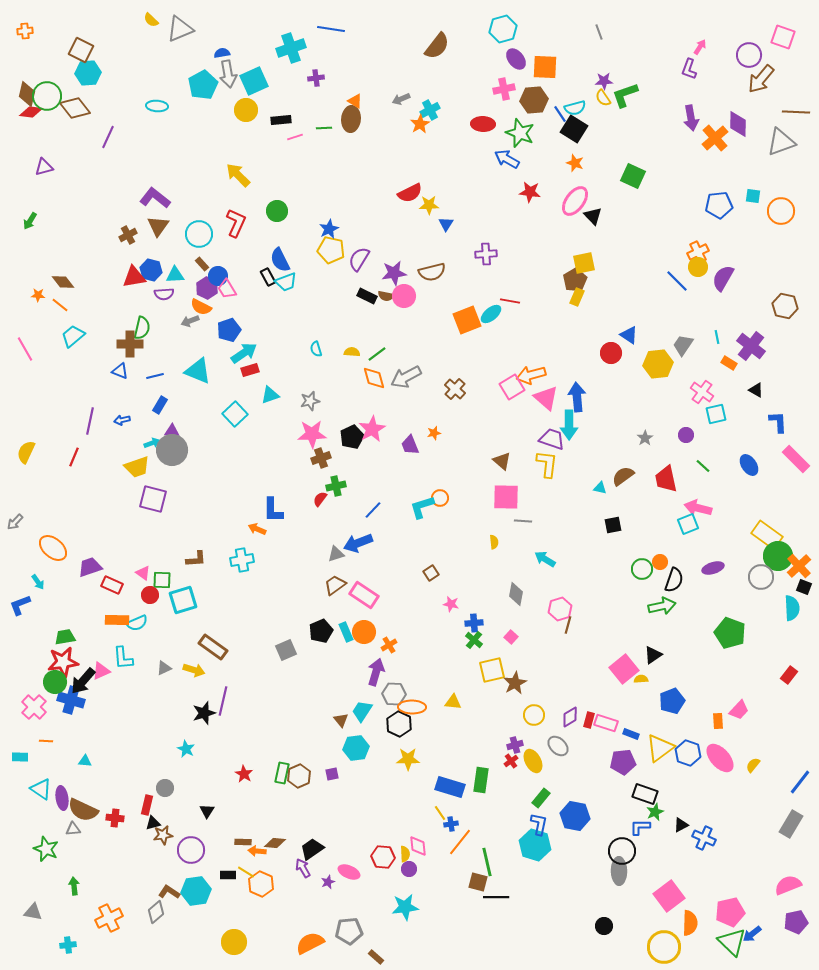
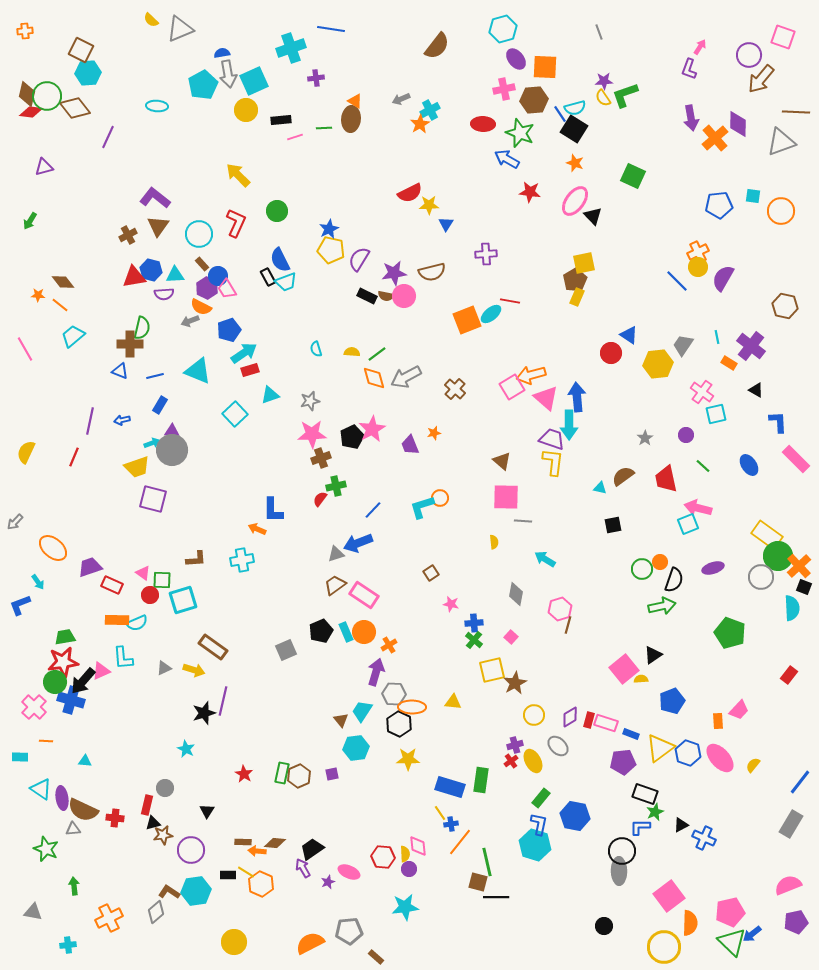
yellow L-shape at (547, 464): moved 6 px right, 2 px up
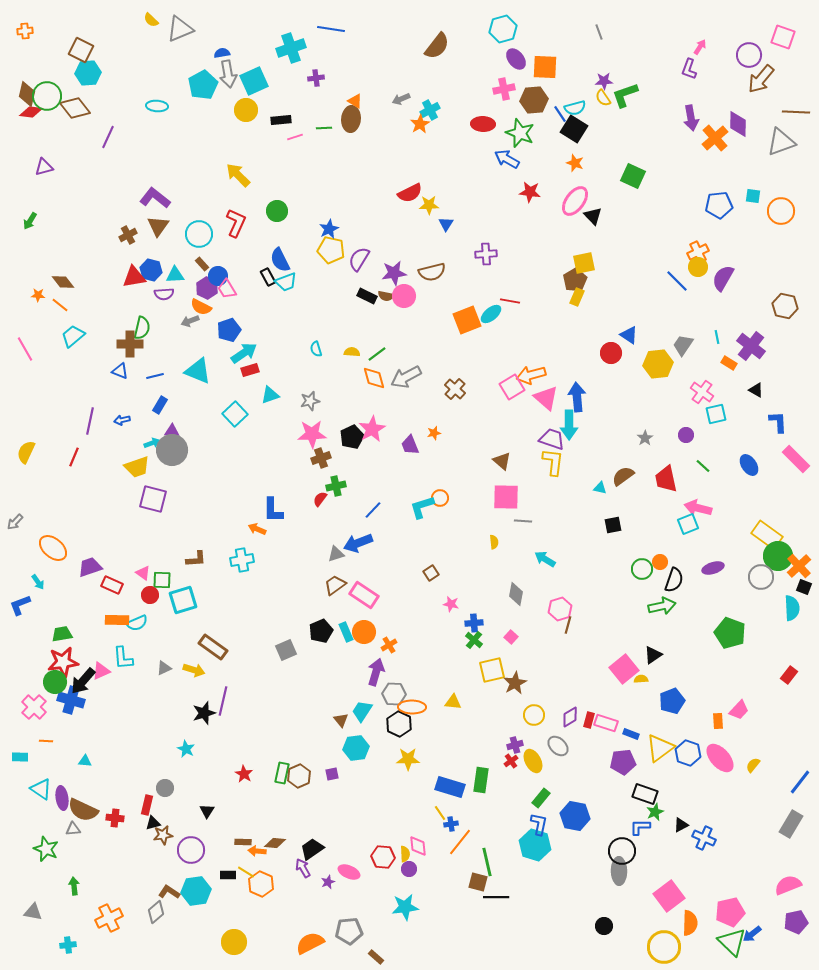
green trapezoid at (65, 637): moved 3 px left, 3 px up
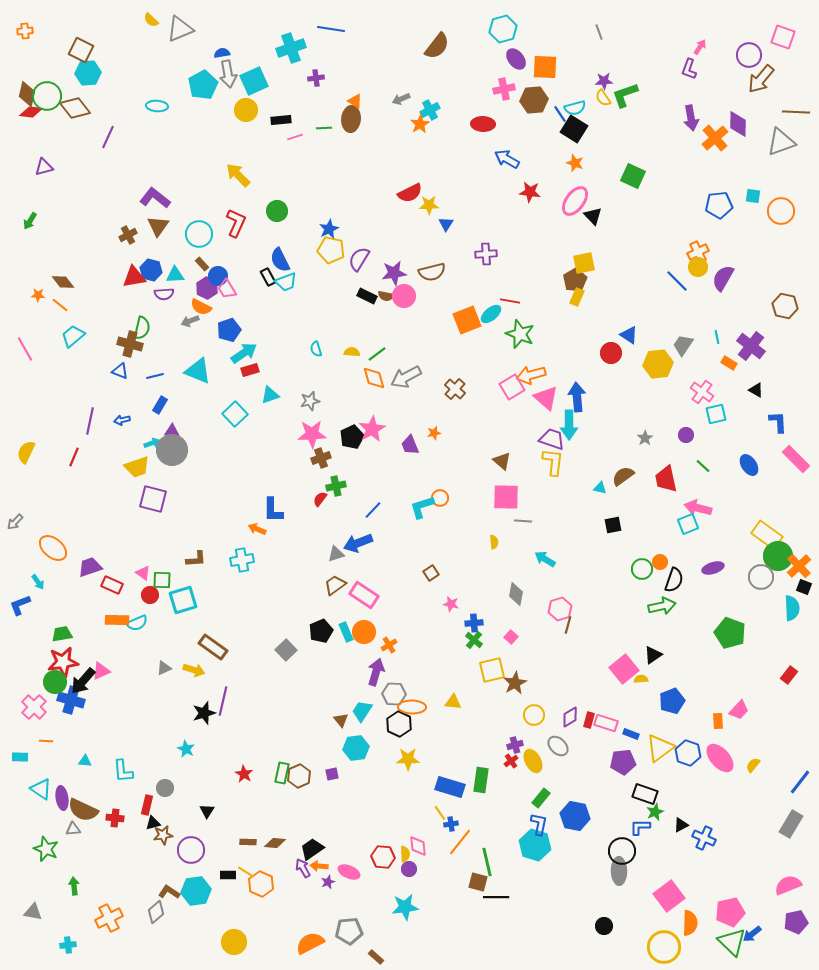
green star at (520, 133): moved 201 px down
brown cross at (130, 344): rotated 15 degrees clockwise
gray square at (286, 650): rotated 20 degrees counterclockwise
cyan L-shape at (123, 658): moved 113 px down
brown rectangle at (243, 842): moved 5 px right
orange arrow at (257, 851): moved 62 px right, 15 px down
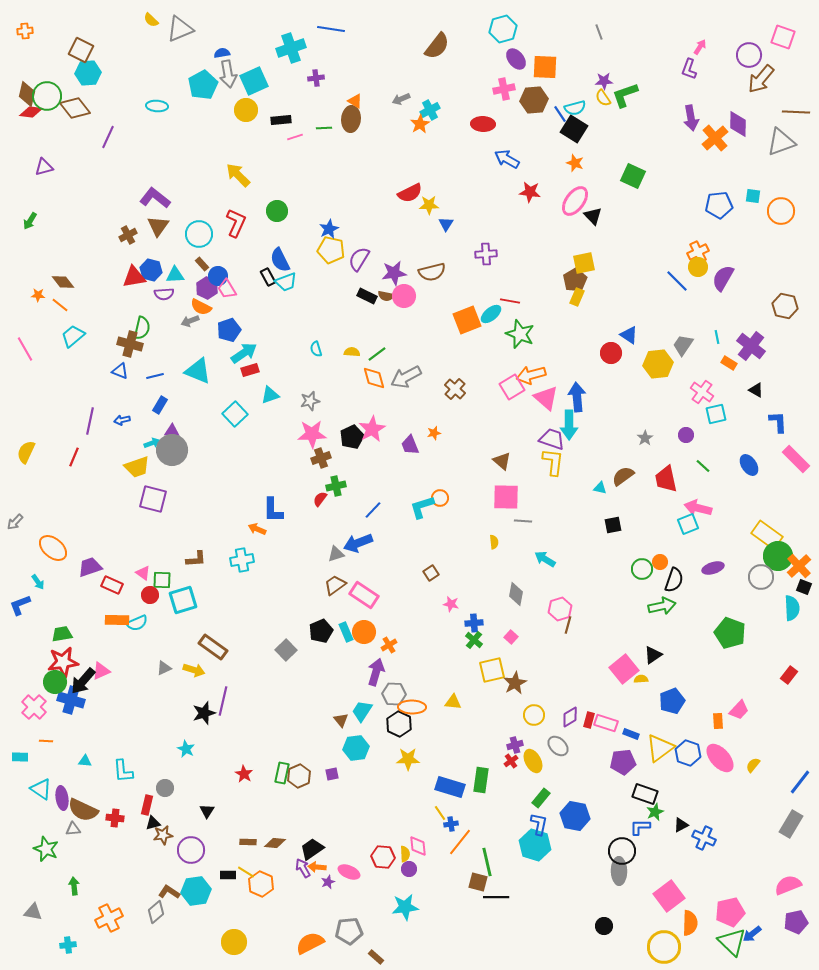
orange arrow at (319, 866): moved 2 px left, 1 px down
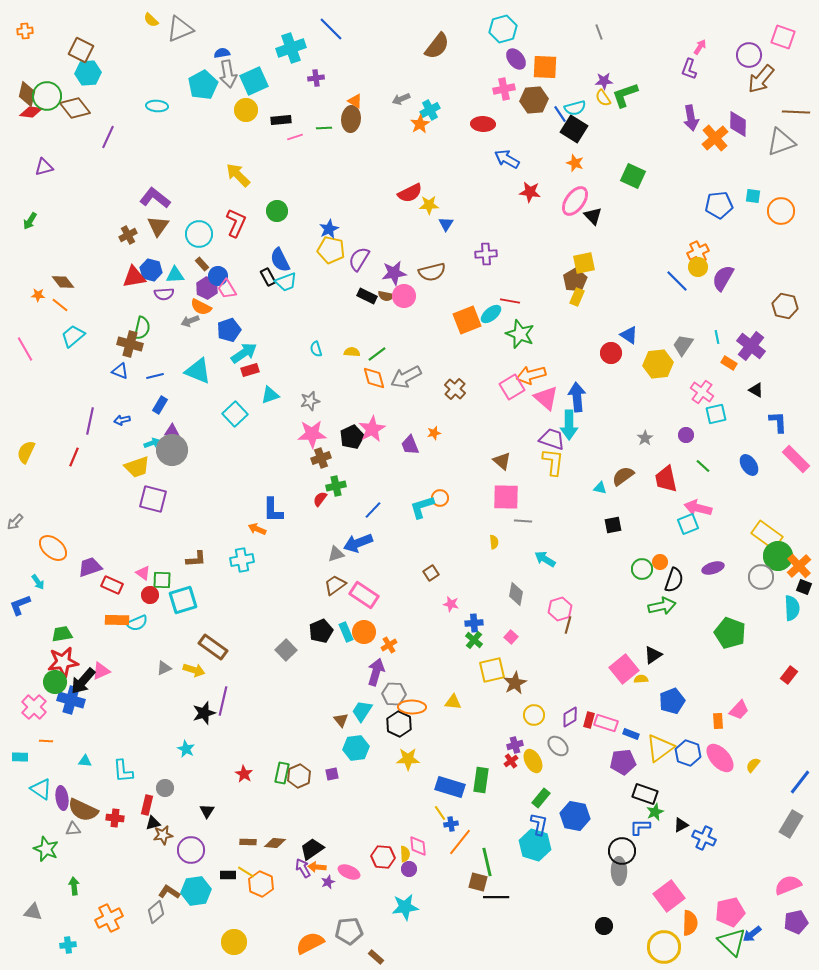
blue line at (331, 29): rotated 36 degrees clockwise
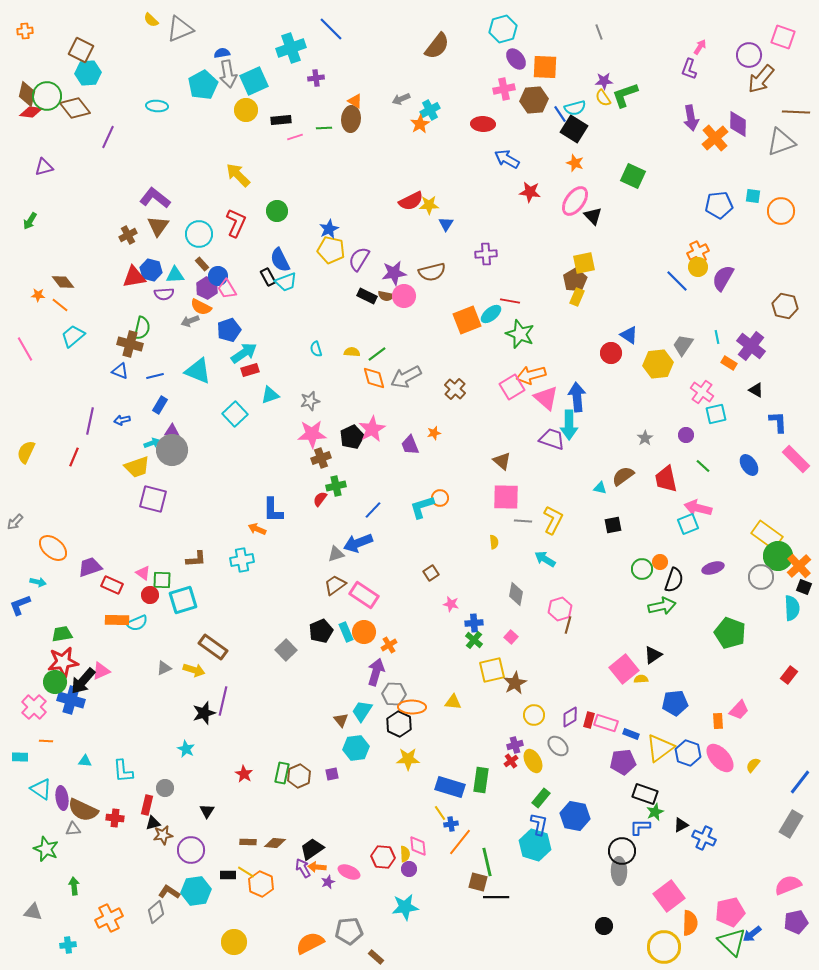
red semicircle at (410, 193): moved 1 px right, 8 px down
yellow L-shape at (553, 462): moved 58 px down; rotated 20 degrees clockwise
cyan arrow at (38, 582): rotated 42 degrees counterclockwise
blue pentagon at (672, 701): moved 3 px right, 2 px down; rotated 15 degrees clockwise
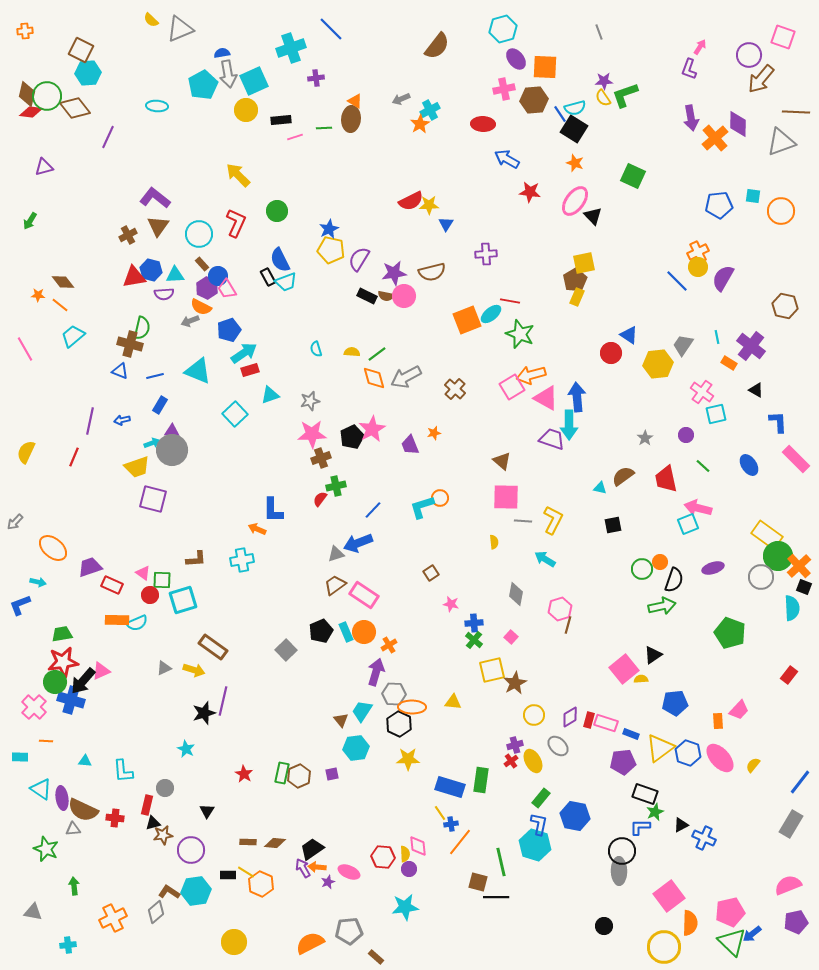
pink triangle at (546, 398): rotated 12 degrees counterclockwise
green line at (487, 862): moved 14 px right
orange cross at (109, 918): moved 4 px right
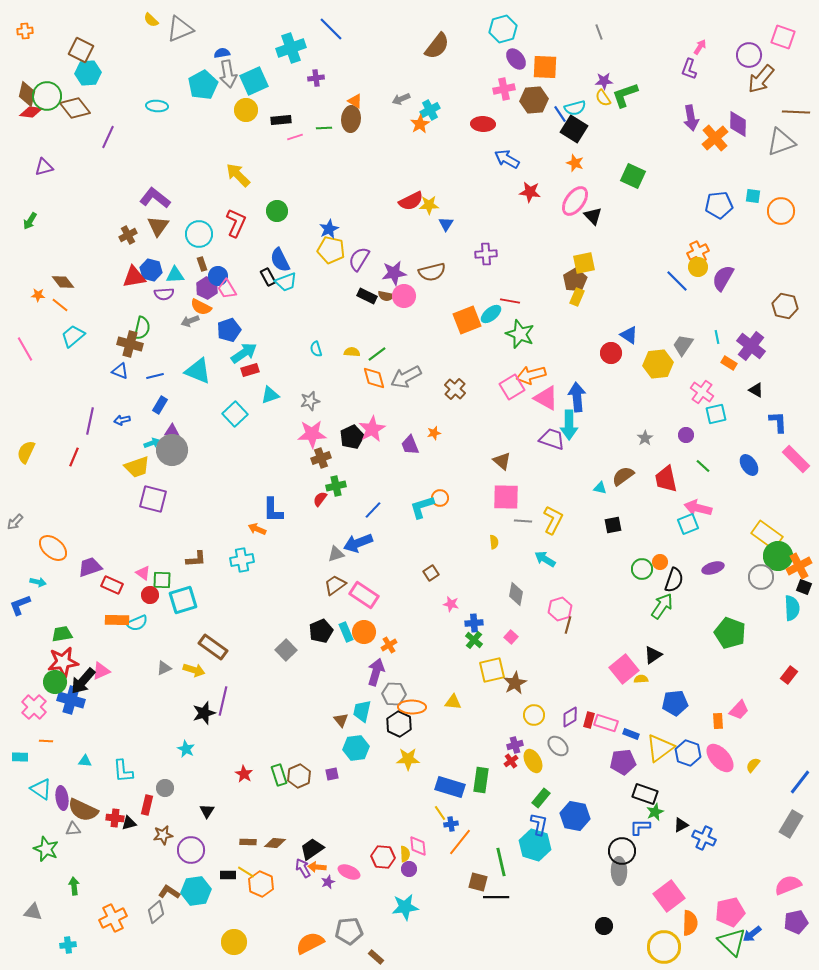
brown rectangle at (202, 264): rotated 24 degrees clockwise
orange cross at (799, 566): rotated 15 degrees clockwise
green arrow at (662, 606): rotated 44 degrees counterclockwise
cyan trapezoid at (362, 711): rotated 20 degrees counterclockwise
green rectangle at (282, 773): moved 3 px left, 2 px down; rotated 30 degrees counterclockwise
black triangle at (153, 823): moved 24 px left
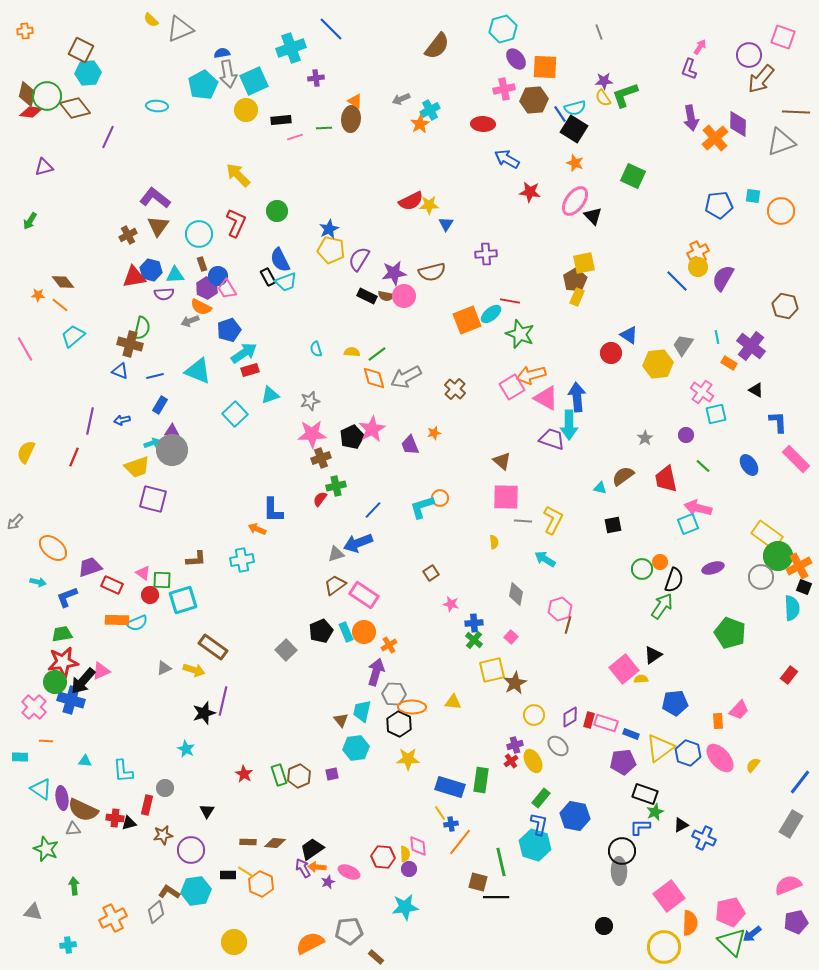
blue L-shape at (20, 605): moved 47 px right, 8 px up
